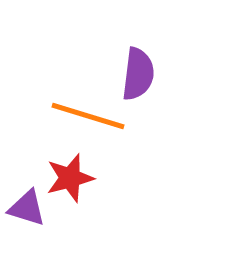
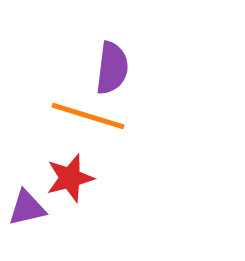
purple semicircle: moved 26 px left, 6 px up
purple triangle: rotated 30 degrees counterclockwise
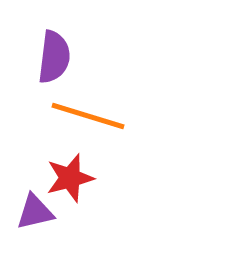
purple semicircle: moved 58 px left, 11 px up
purple triangle: moved 8 px right, 4 px down
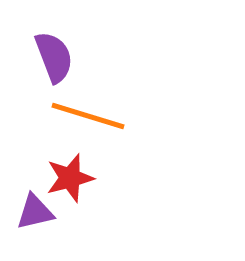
purple semicircle: rotated 28 degrees counterclockwise
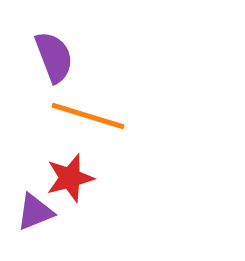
purple triangle: rotated 9 degrees counterclockwise
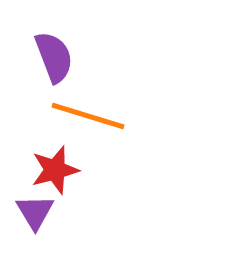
red star: moved 15 px left, 8 px up
purple triangle: rotated 39 degrees counterclockwise
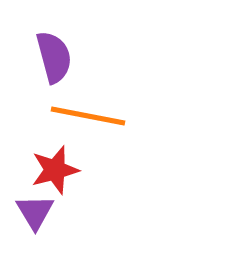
purple semicircle: rotated 6 degrees clockwise
orange line: rotated 6 degrees counterclockwise
